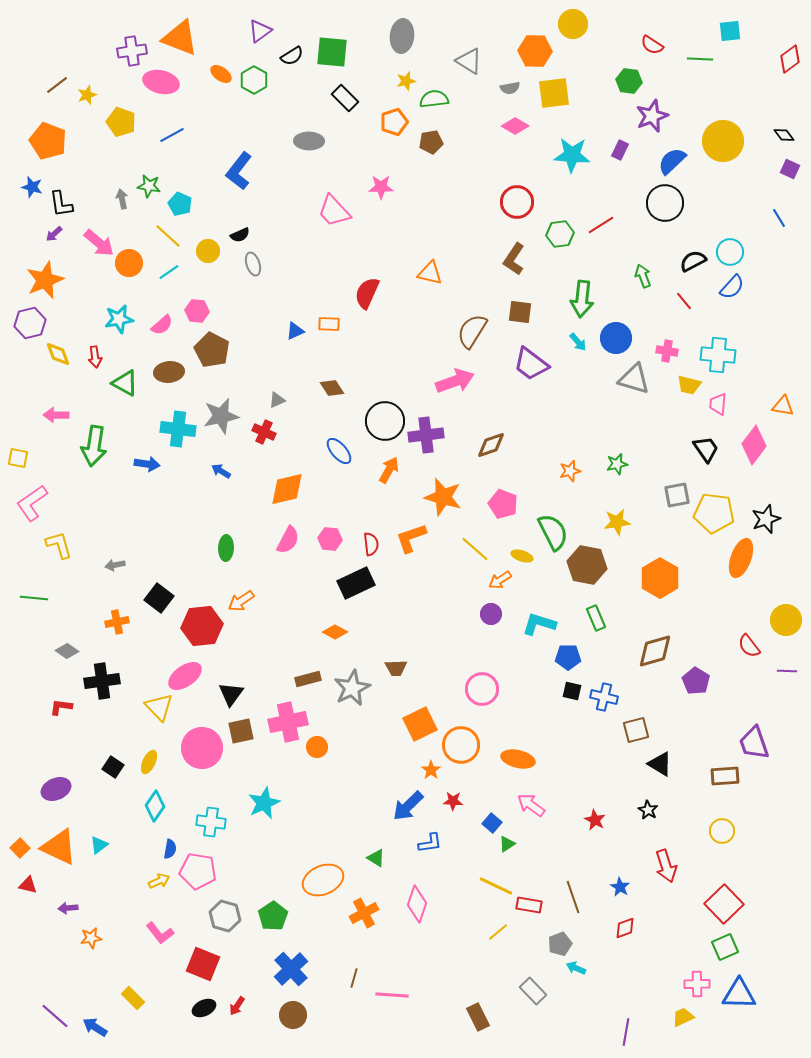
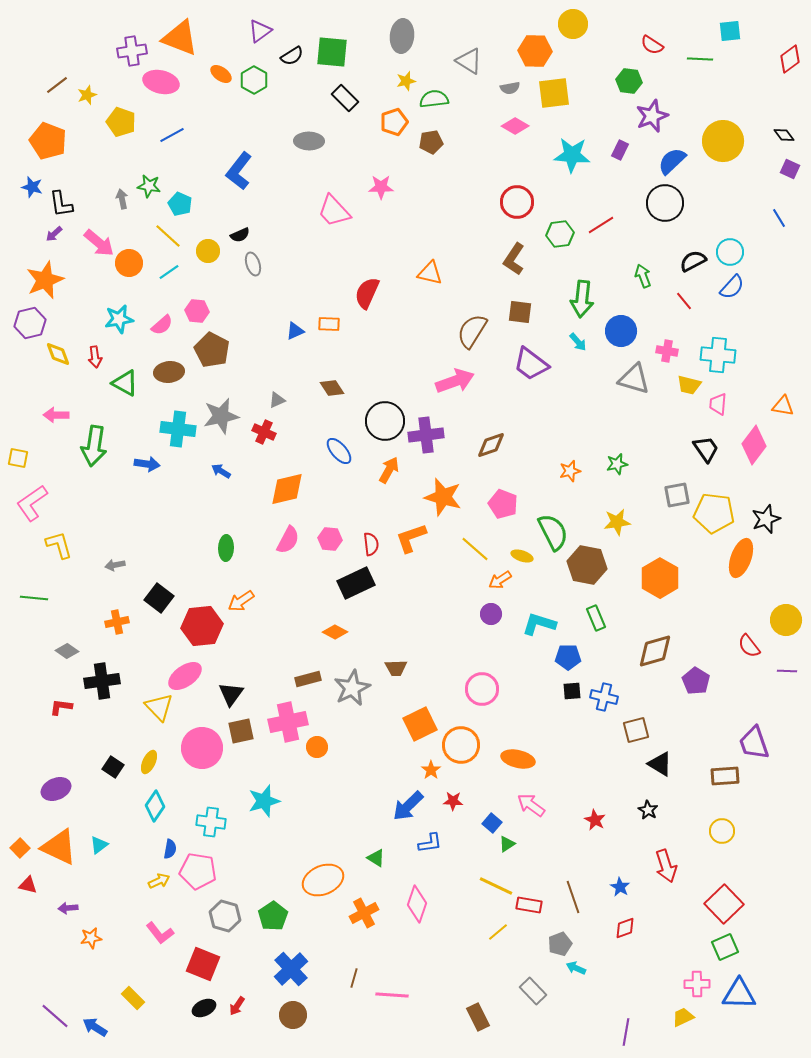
blue circle at (616, 338): moved 5 px right, 7 px up
black square at (572, 691): rotated 18 degrees counterclockwise
cyan star at (264, 803): moved 2 px up; rotated 8 degrees clockwise
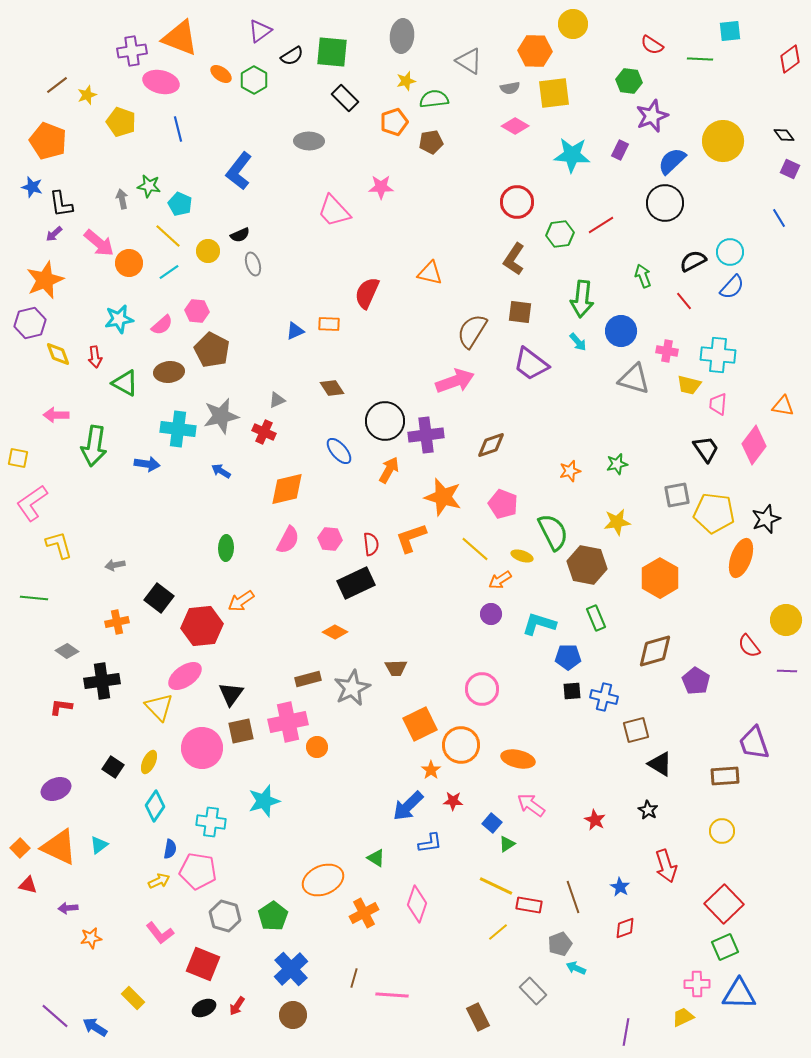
blue line at (172, 135): moved 6 px right, 6 px up; rotated 75 degrees counterclockwise
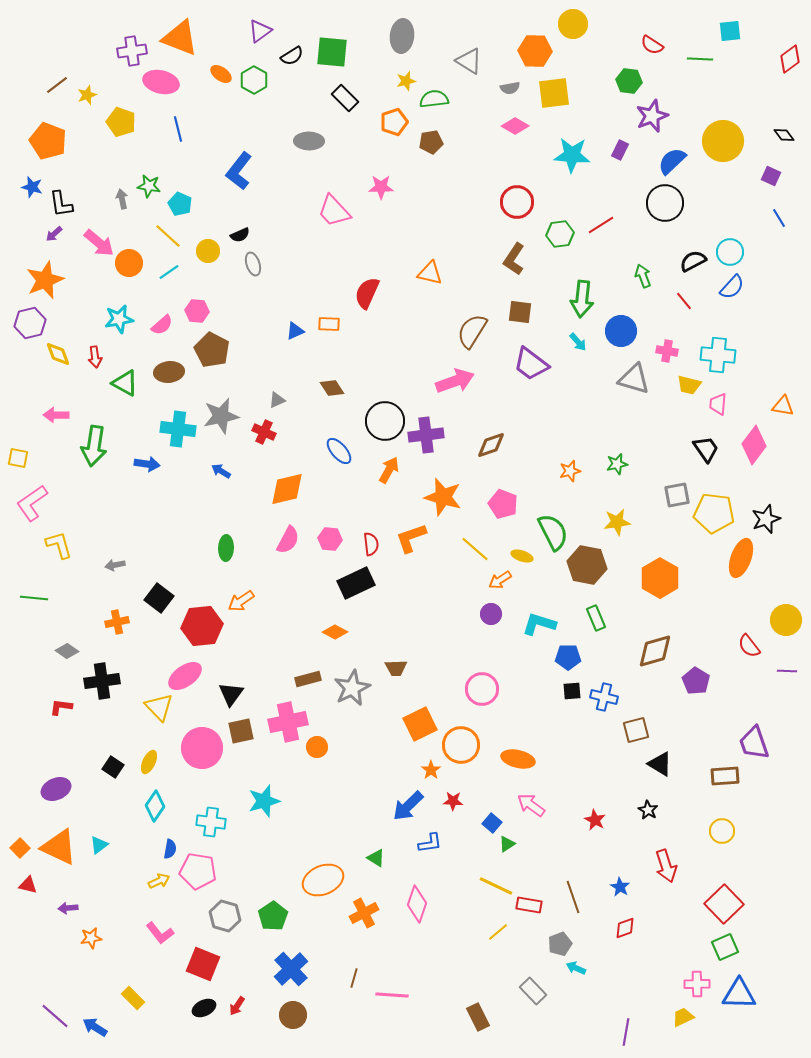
purple square at (790, 169): moved 19 px left, 7 px down
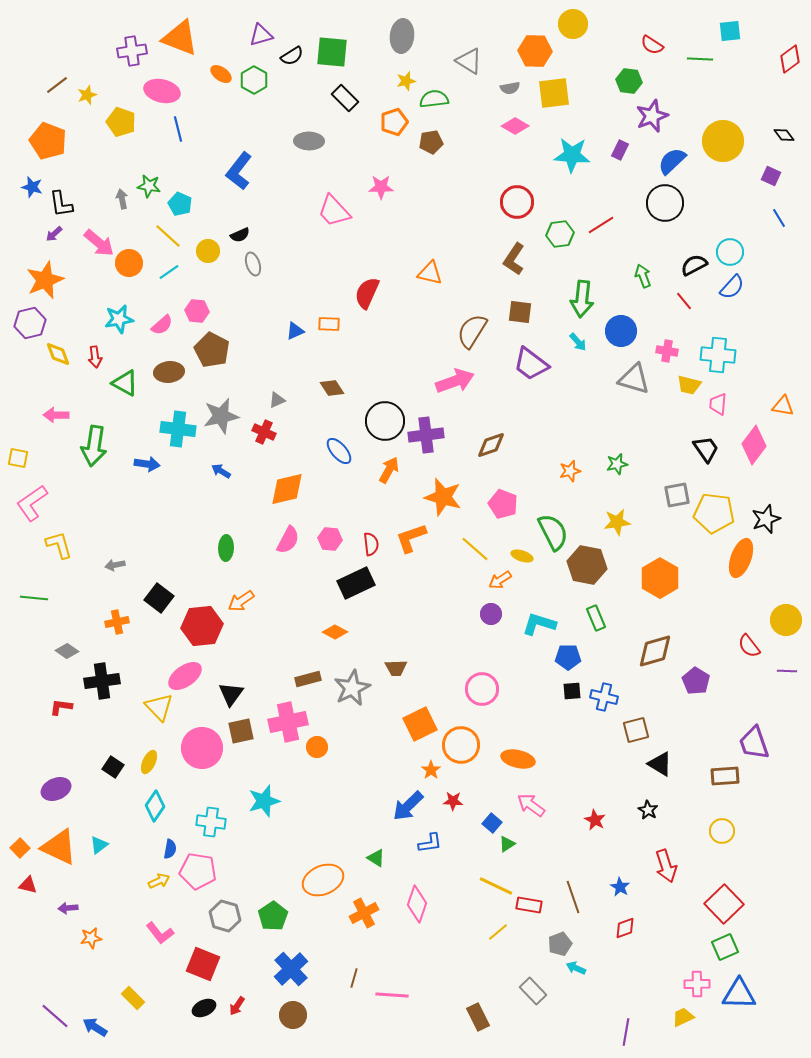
purple triangle at (260, 31): moved 1 px right, 4 px down; rotated 20 degrees clockwise
pink ellipse at (161, 82): moved 1 px right, 9 px down
black semicircle at (693, 261): moved 1 px right, 4 px down
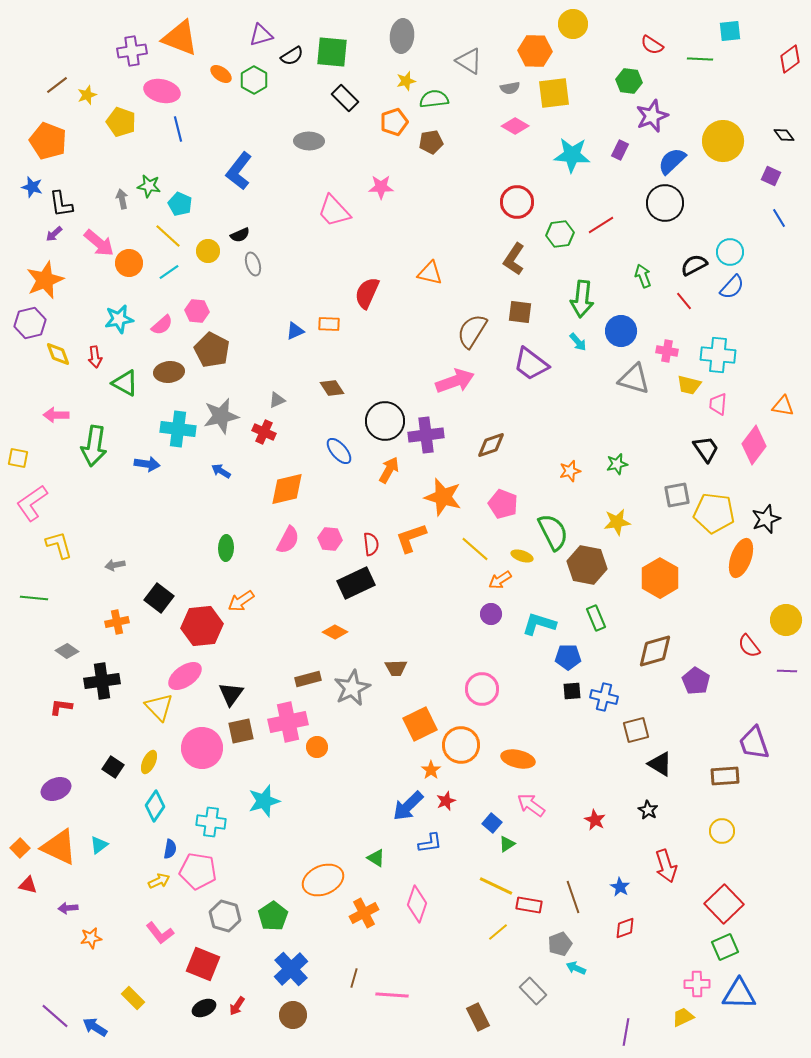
red star at (453, 801): moved 7 px left; rotated 24 degrees counterclockwise
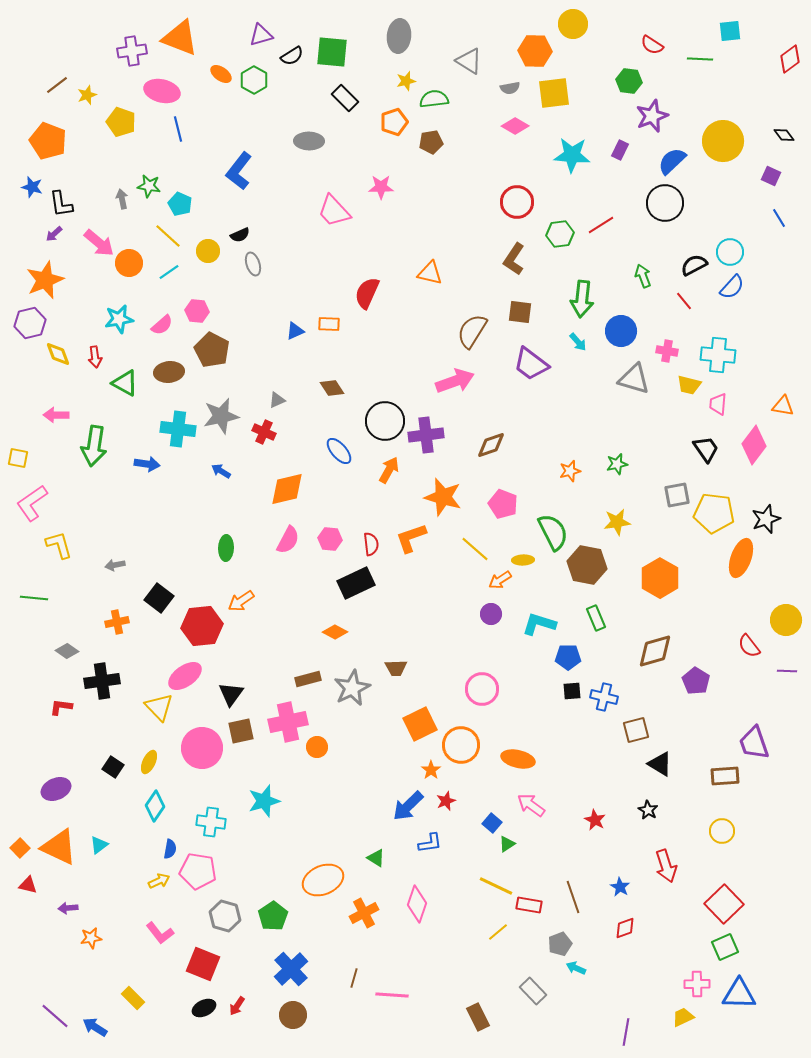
gray ellipse at (402, 36): moved 3 px left
yellow ellipse at (522, 556): moved 1 px right, 4 px down; rotated 20 degrees counterclockwise
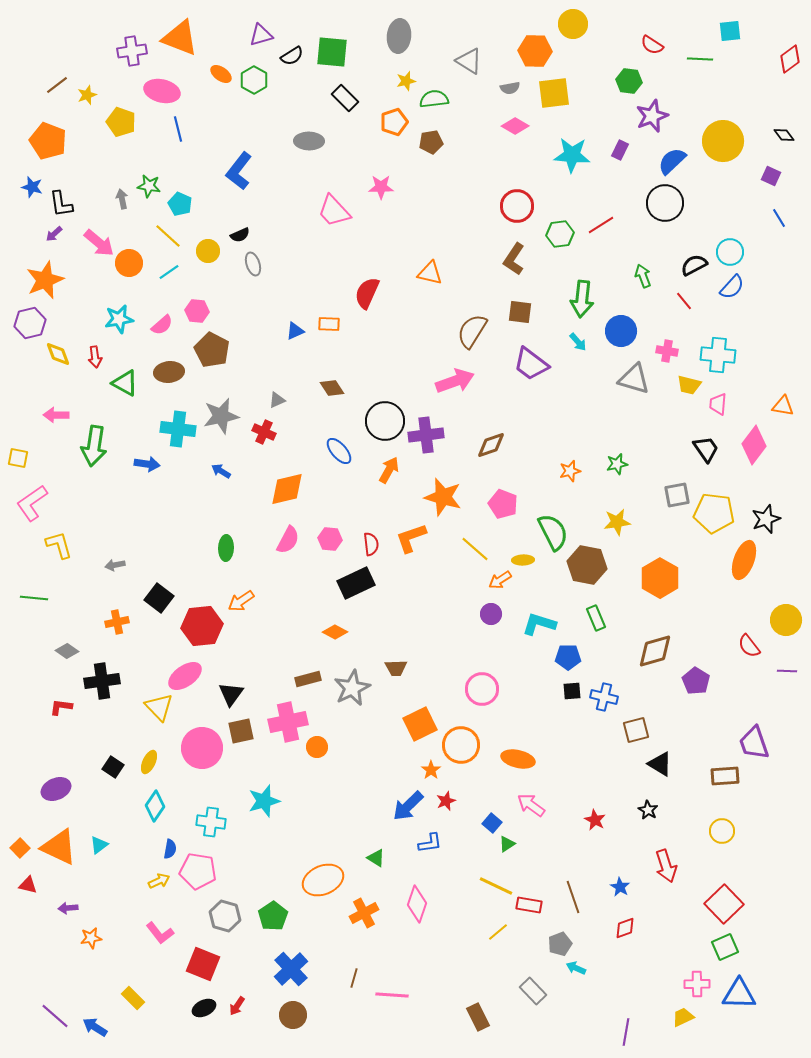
red circle at (517, 202): moved 4 px down
orange ellipse at (741, 558): moved 3 px right, 2 px down
